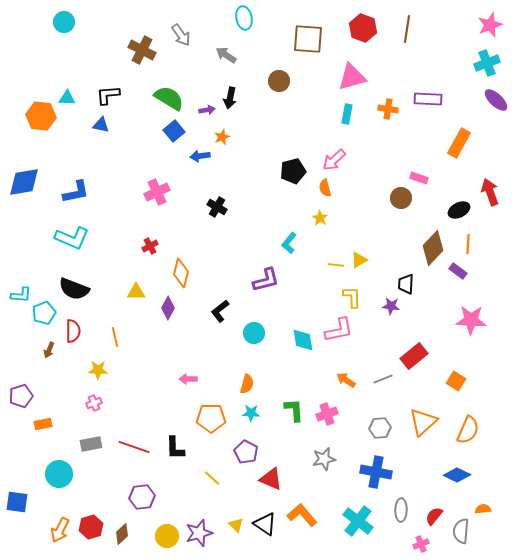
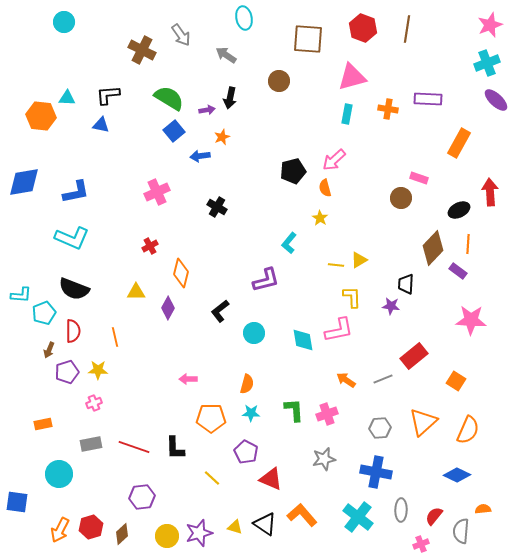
red arrow at (490, 192): rotated 16 degrees clockwise
purple pentagon at (21, 396): moved 46 px right, 24 px up
cyan cross at (358, 521): moved 4 px up
yellow triangle at (236, 525): moved 1 px left, 2 px down; rotated 28 degrees counterclockwise
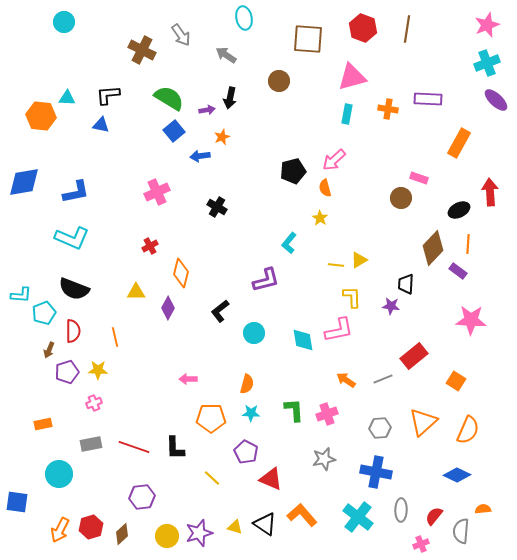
pink star at (490, 25): moved 3 px left
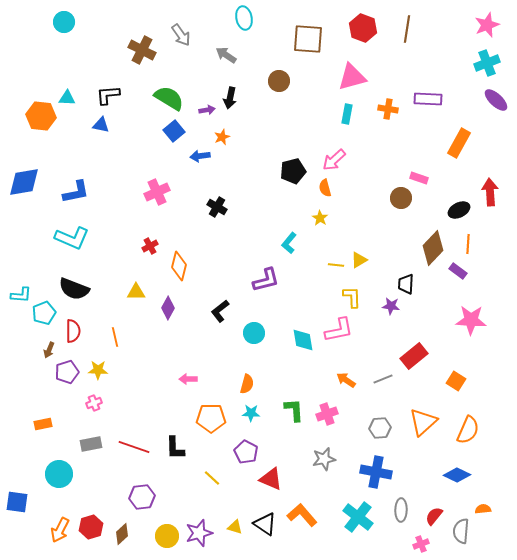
orange diamond at (181, 273): moved 2 px left, 7 px up
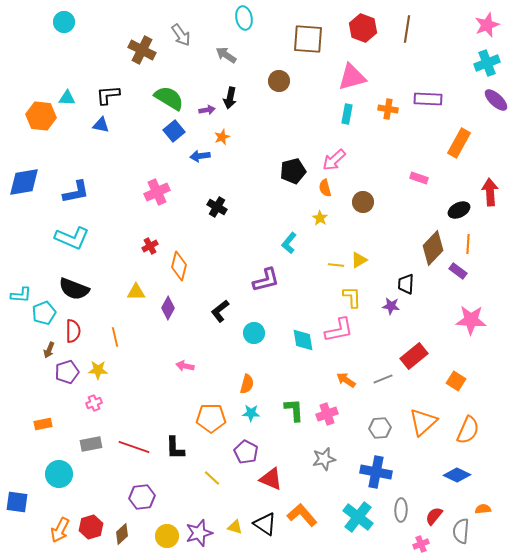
brown circle at (401, 198): moved 38 px left, 4 px down
pink arrow at (188, 379): moved 3 px left, 13 px up; rotated 12 degrees clockwise
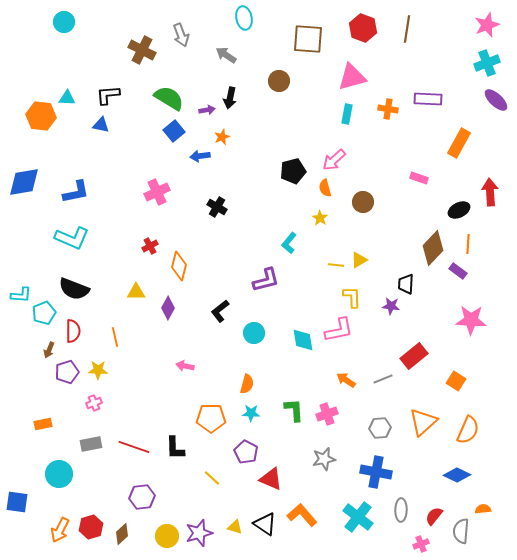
gray arrow at (181, 35): rotated 15 degrees clockwise
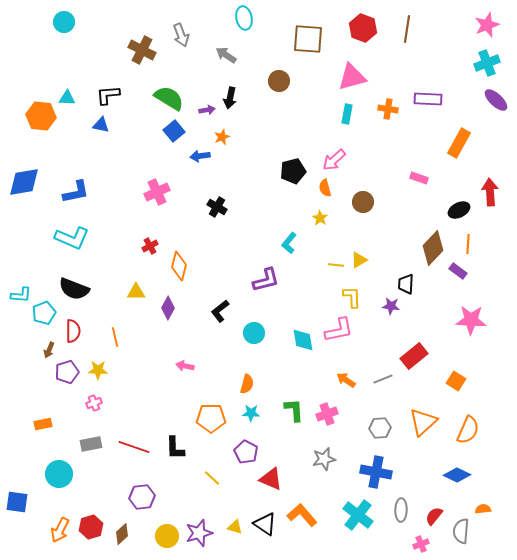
cyan cross at (358, 517): moved 2 px up
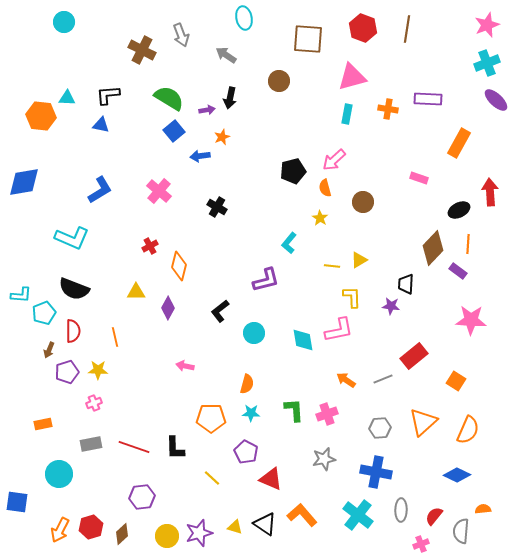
blue L-shape at (76, 192): moved 24 px right, 2 px up; rotated 20 degrees counterclockwise
pink cross at (157, 192): moved 2 px right, 1 px up; rotated 25 degrees counterclockwise
yellow line at (336, 265): moved 4 px left, 1 px down
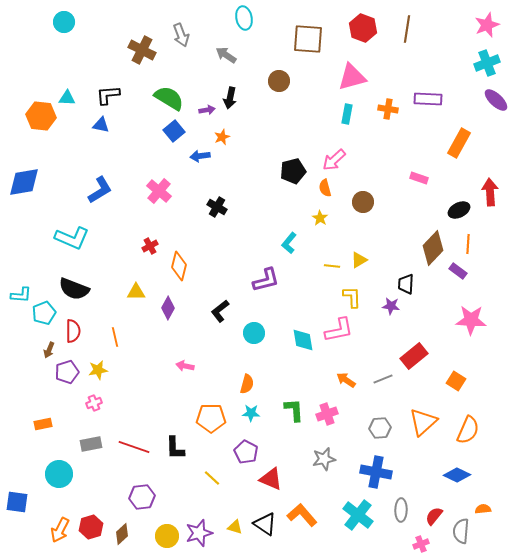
yellow star at (98, 370): rotated 12 degrees counterclockwise
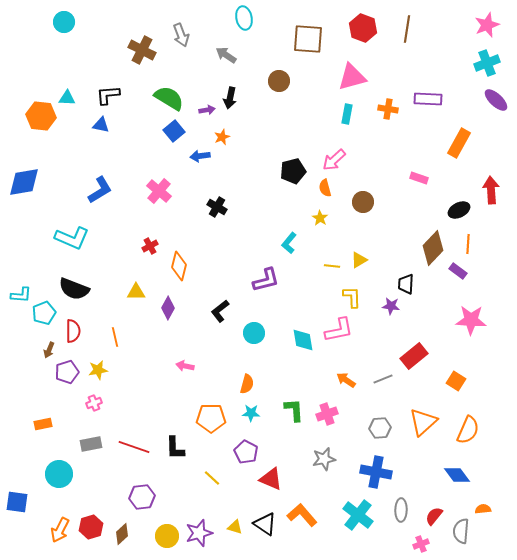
red arrow at (490, 192): moved 1 px right, 2 px up
blue diamond at (457, 475): rotated 28 degrees clockwise
